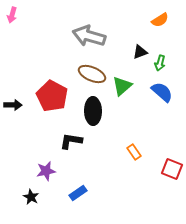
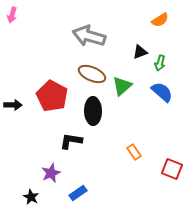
purple star: moved 5 px right, 2 px down; rotated 12 degrees counterclockwise
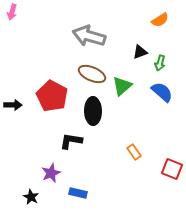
pink arrow: moved 3 px up
blue rectangle: rotated 48 degrees clockwise
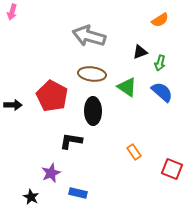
brown ellipse: rotated 16 degrees counterclockwise
green triangle: moved 5 px right, 1 px down; rotated 45 degrees counterclockwise
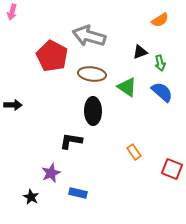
green arrow: rotated 28 degrees counterclockwise
red pentagon: moved 40 px up
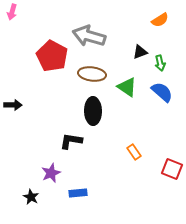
blue rectangle: rotated 18 degrees counterclockwise
